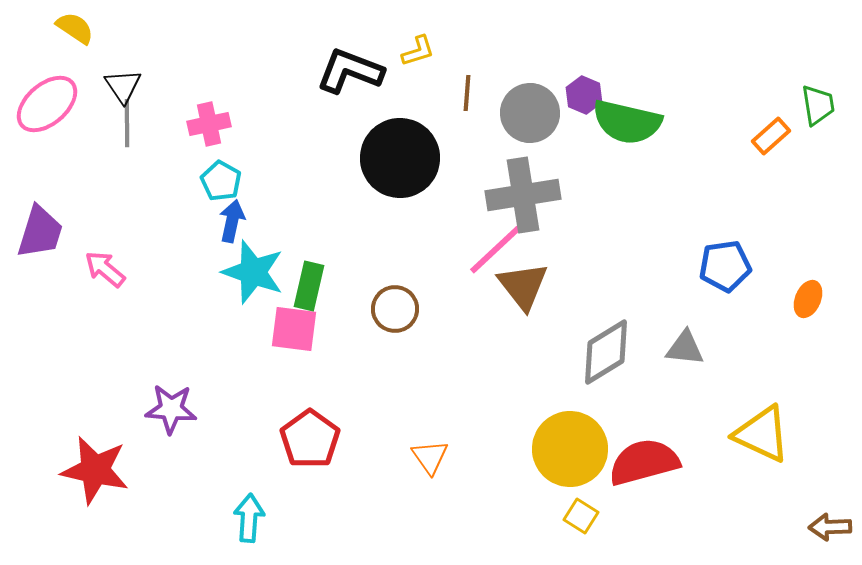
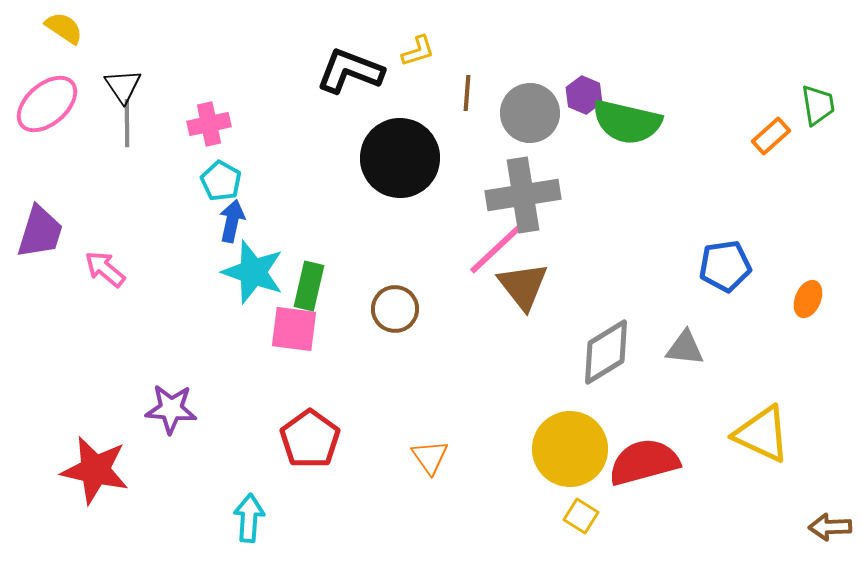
yellow semicircle: moved 11 px left
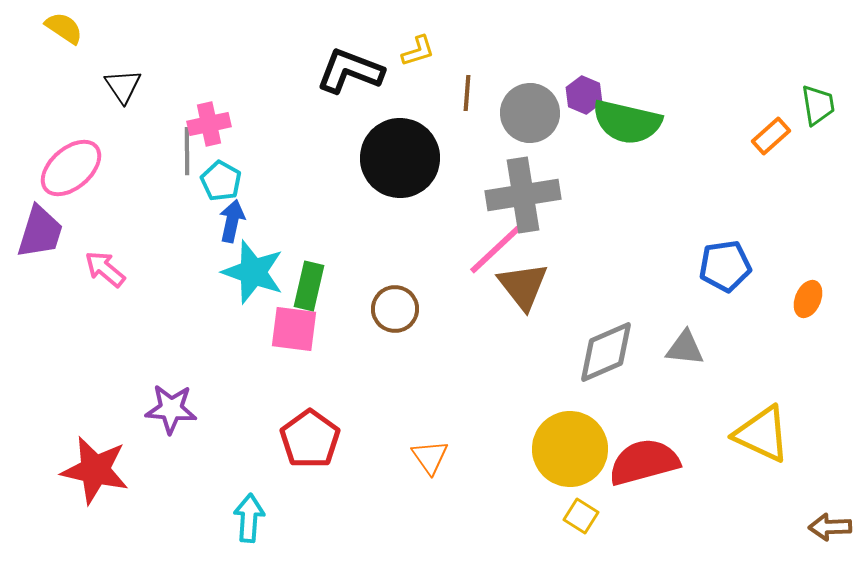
pink ellipse: moved 24 px right, 64 px down
gray line: moved 60 px right, 28 px down
gray diamond: rotated 8 degrees clockwise
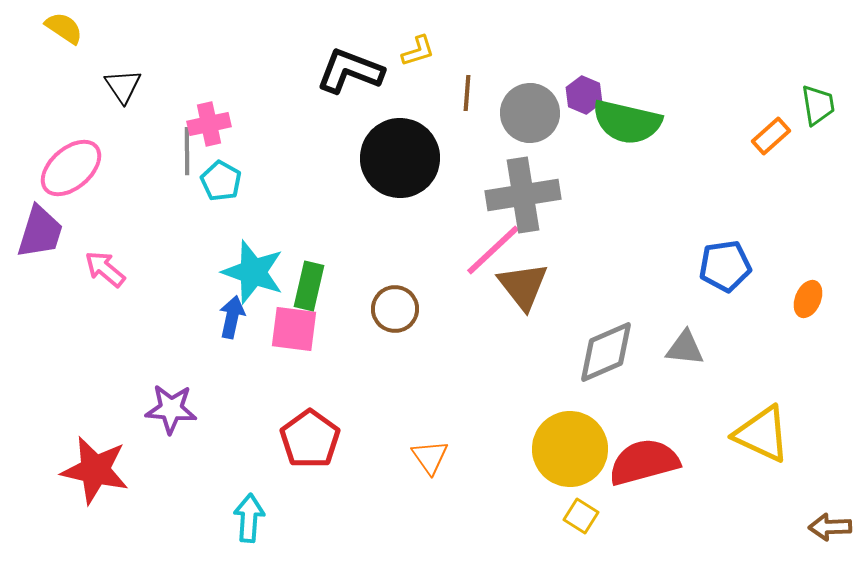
blue arrow: moved 96 px down
pink line: moved 3 px left, 1 px down
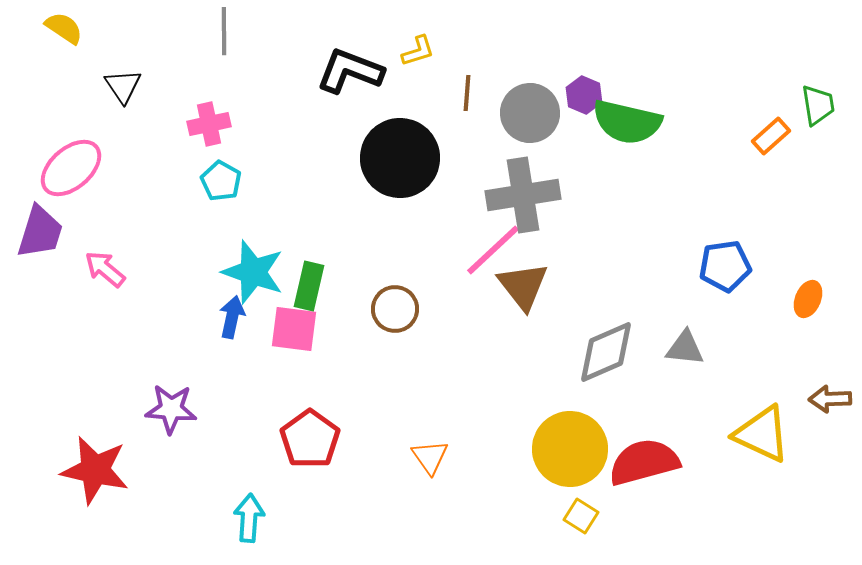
gray line: moved 37 px right, 120 px up
brown arrow: moved 128 px up
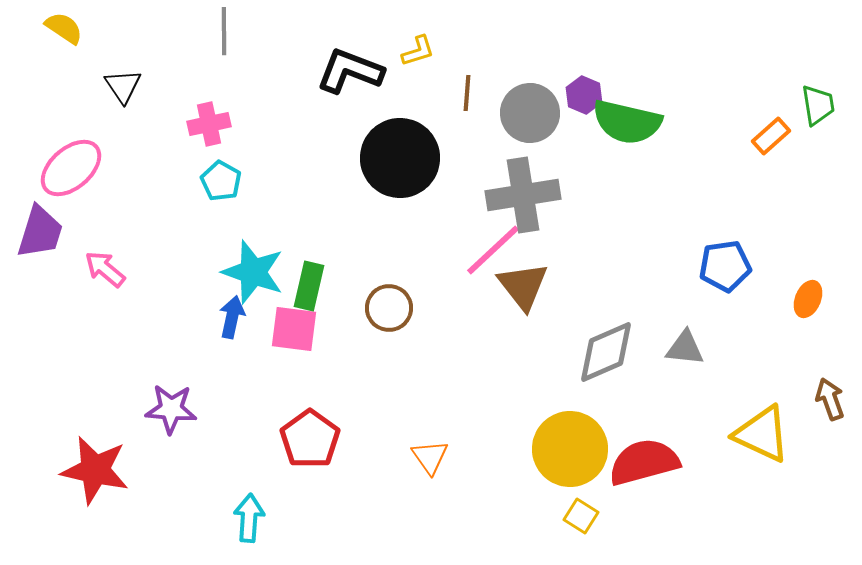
brown circle: moved 6 px left, 1 px up
brown arrow: rotated 72 degrees clockwise
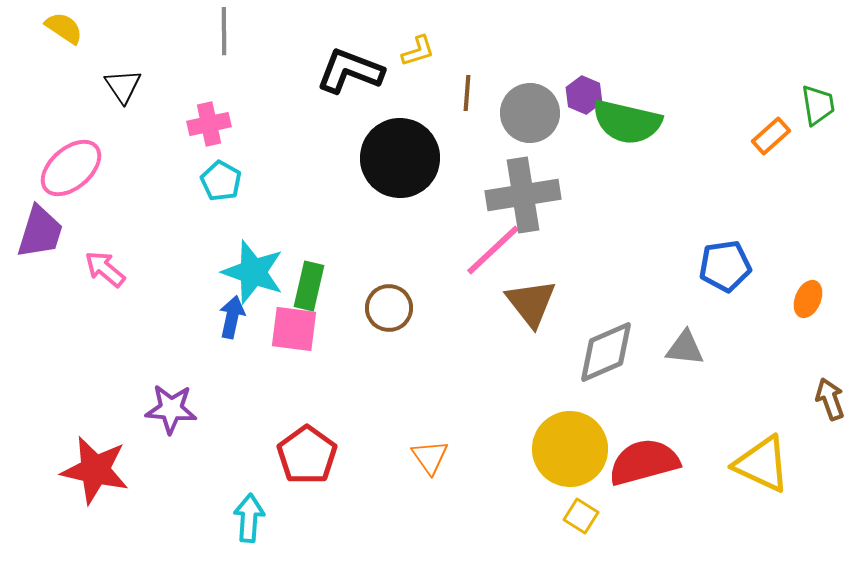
brown triangle: moved 8 px right, 17 px down
yellow triangle: moved 30 px down
red pentagon: moved 3 px left, 16 px down
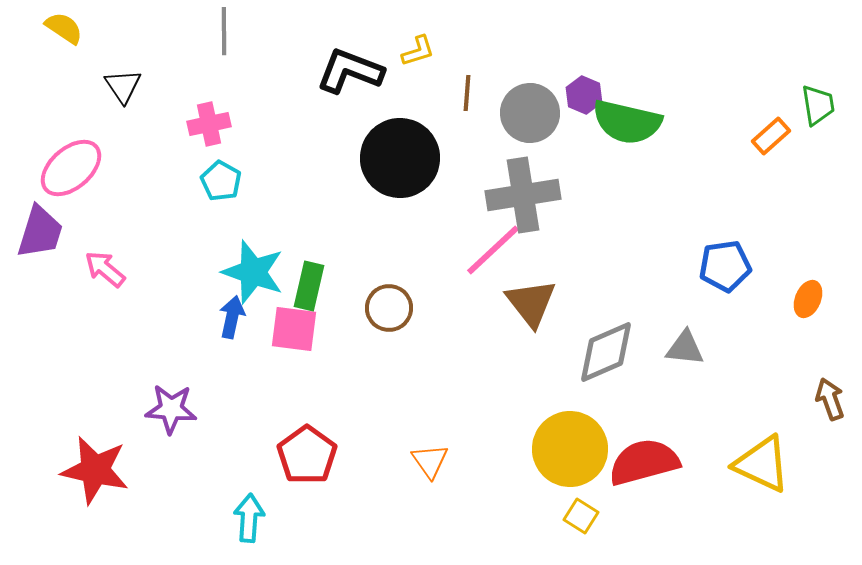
orange triangle: moved 4 px down
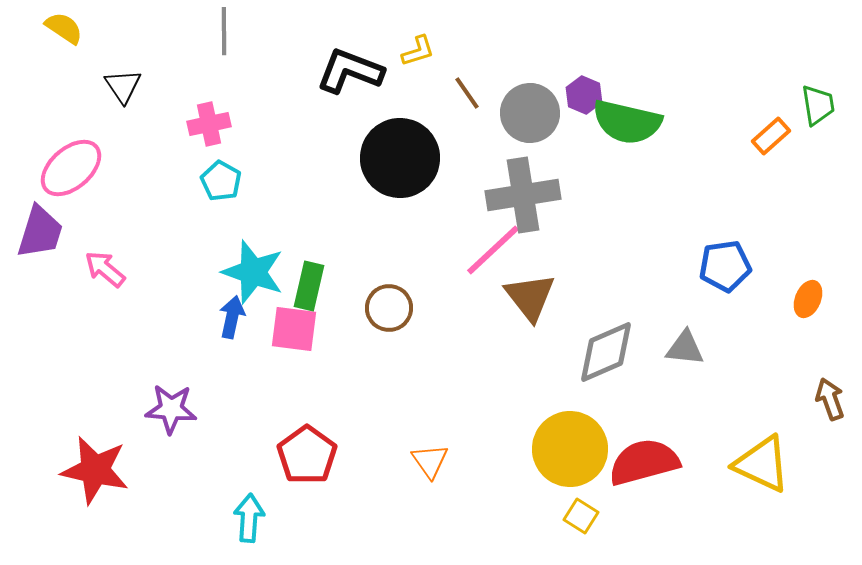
brown line: rotated 39 degrees counterclockwise
brown triangle: moved 1 px left, 6 px up
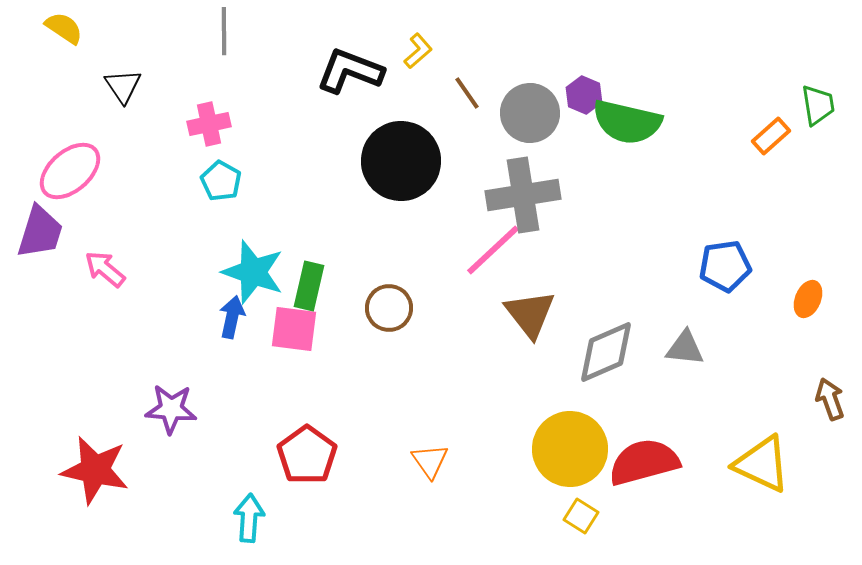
yellow L-shape: rotated 24 degrees counterclockwise
black circle: moved 1 px right, 3 px down
pink ellipse: moved 1 px left, 3 px down
brown triangle: moved 17 px down
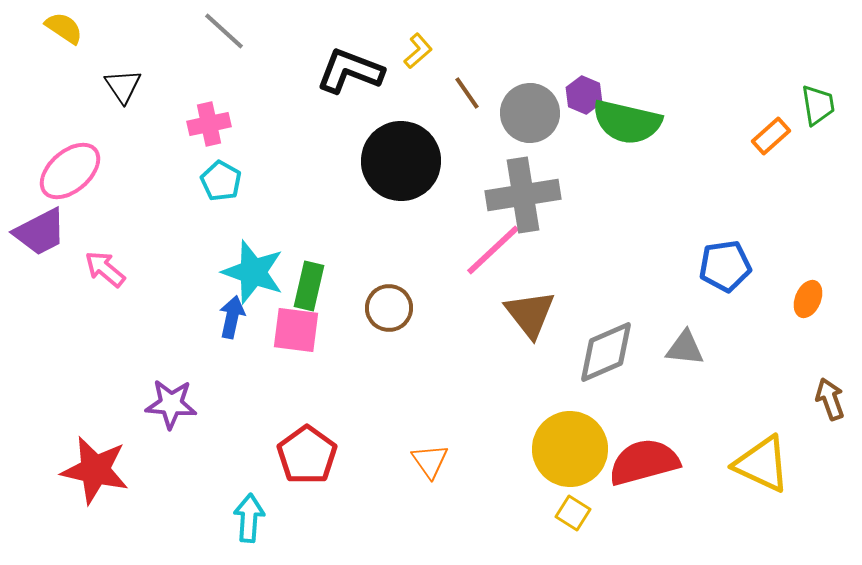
gray line: rotated 48 degrees counterclockwise
purple trapezoid: rotated 46 degrees clockwise
pink square: moved 2 px right, 1 px down
purple star: moved 5 px up
yellow square: moved 8 px left, 3 px up
